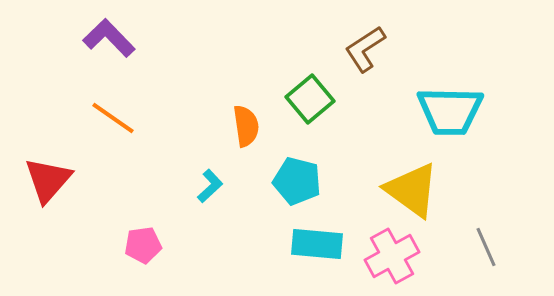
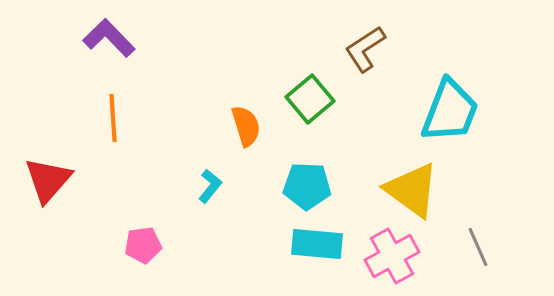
cyan trapezoid: rotated 70 degrees counterclockwise
orange line: rotated 51 degrees clockwise
orange semicircle: rotated 9 degrees counterclockwise
cyan pentagon: moved 10 px right, 5 px down; rotated 12 degrees counterclockwise
cyan L-shape: rotated 8 degrees counterclockwise
gray line: moved 8 px left
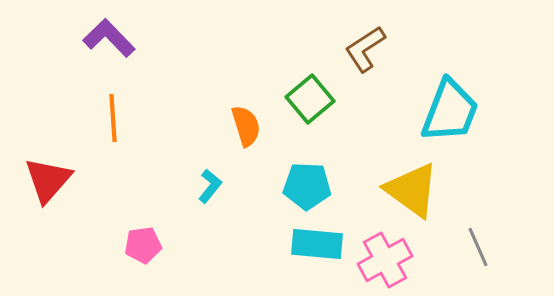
pink cross: moved 7 px left, 4 px down
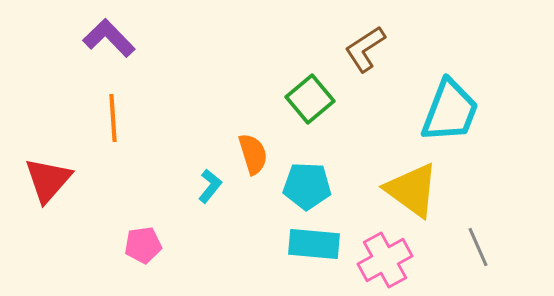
orange semicircle: moved 7 px right, 28 px down
cyan rectangle: moved 3 px left
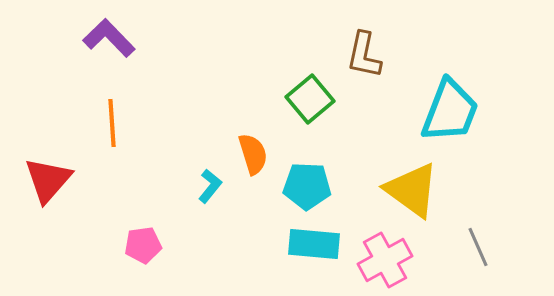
brown L-shape: moved 1 px left, 6 px down; rotated 45 degrees counterclockwise
orange line: moved 1 px left, 5 px down
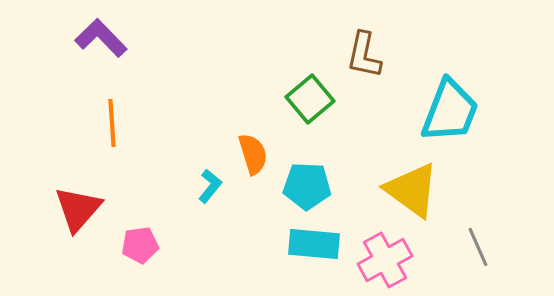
purple L-shape: moved 8 px left
red triangle: moved 30 px right, 29 px down
pink pentagon: moved 3 px left
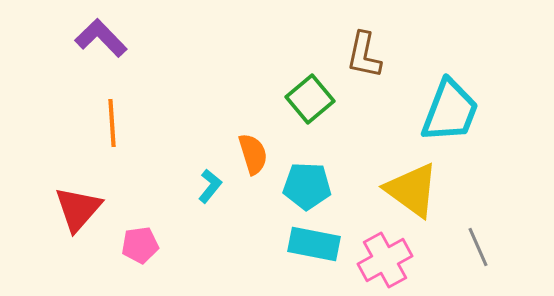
cyan rectangle: rotated 6 degrees clockwise
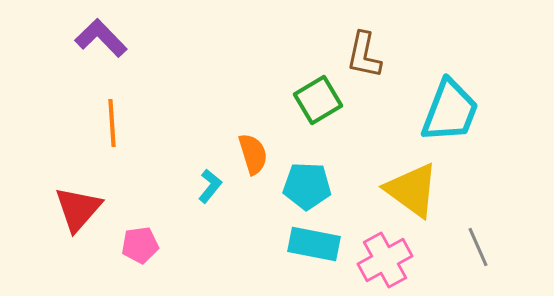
green square: moved 8 px right, 1 px down; rotated 9 degrees clockwise
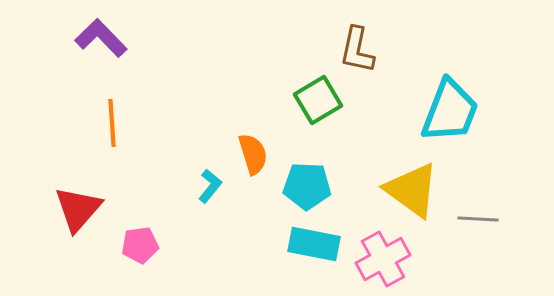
brown L-shape: moved 7 px left, 5 px up
gray line: moved 28 px up; rotated 63 degrees counterclockwise
pink cross: moved 2 px left, 1 px up
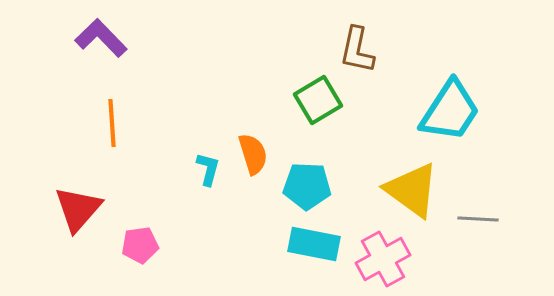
cyan trapezoid: rotated 12 degrees clockwise
cyan L-shape: moved 2 px left, 17 px up; rotated 24 degrees counterclockwise
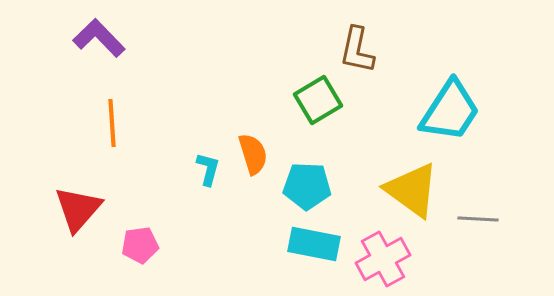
purple L-shape: moved 2 px left
